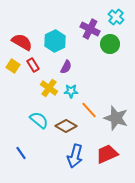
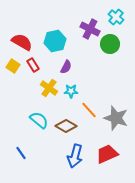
cyan hexagon: rotated 15 degrees clockwise
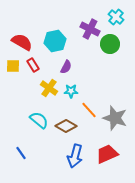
yellow square: rotated 32 degrees counterclockwise
gray star: moved 1 px left
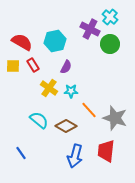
cyan cross: moved 6 px left
red trapezoid: moved 1 px left, 3 px up; rotated 60 degrees counterclockwise
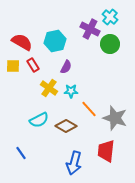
orange line: moved 1 px up
cyan semicircle: rotated 114 degrees clockwise
blue arrow: moved 1 px left, 7 px down
